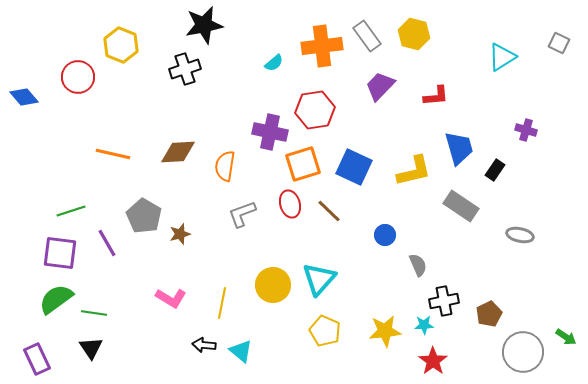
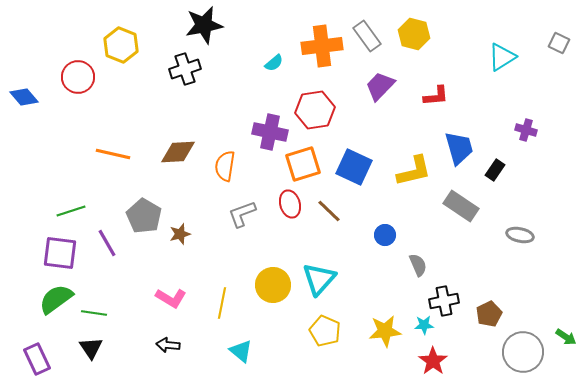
black arrow at (204, 345): moved 36 px left
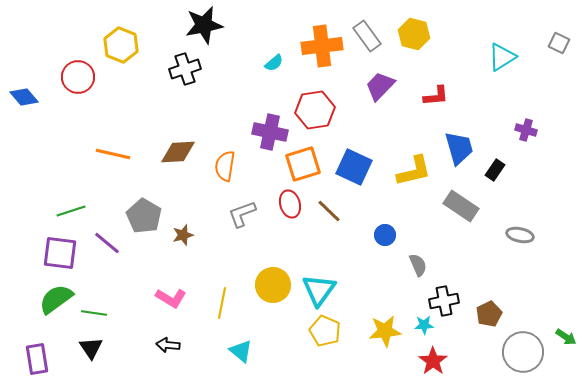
brown star at (180, 234): moved 3 px right, 1 px down
purple line at (107, 243): rotated 20 degrees counterclockwise
cyan triangle at (319, 279): moved 11 px down; rotated 6 degrees counterclockwise
purple rectangle at (37, 359): rotated 16 degrees clockwise
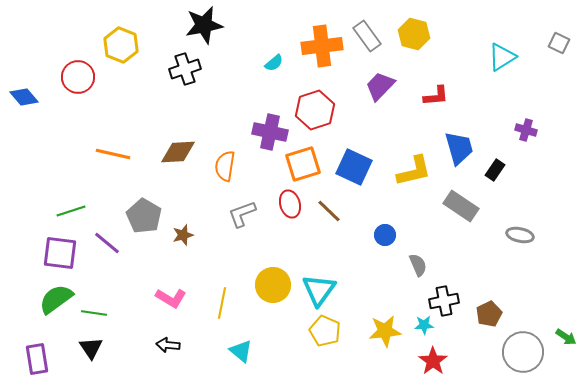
red hexagon at (315, 110): rotated 9 degrees counterclockwise
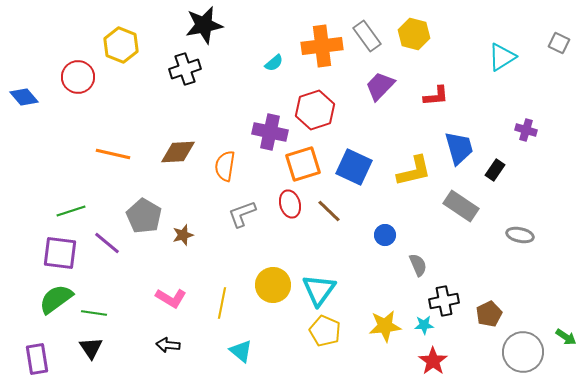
yellow star at (385, 331): moved 5 px up
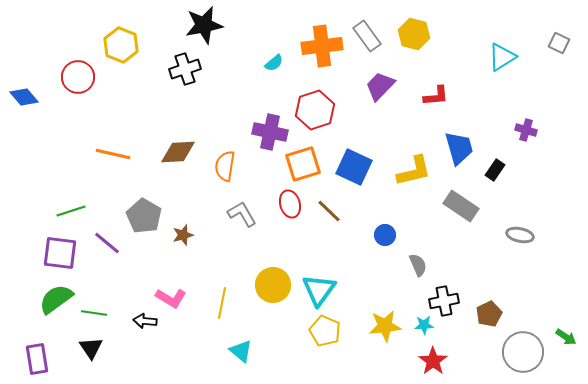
gray L-shape at (242, 214): rotated 80 degrees clockwise
black arrow at (168, 345): moved 23 px left, 24 px up
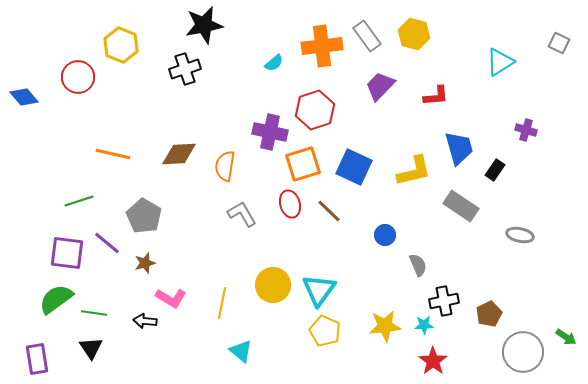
cyan triangle at (502, 57): moved 2 px left, 5 px down
brown diamond at (178, 152): moved 1 px right, 2 px down
green line at (71, 211): moved 8 px right, 10 px up
brown star at (183, 235): moved 38 px left, 28 px down
purple square at (60, 253): moved 7 px right
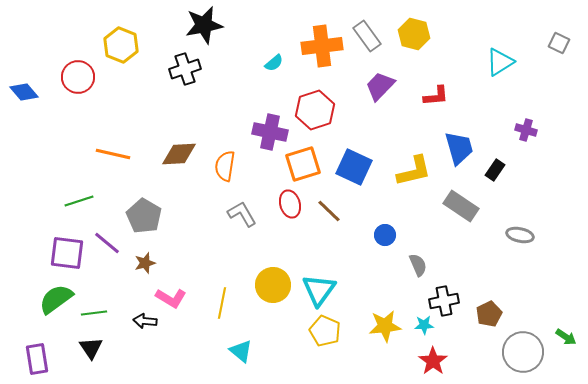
blue diamond at (24, 97): moved 5 px up
green line at (94, 313): rotated 15 degrees counterclockwise
